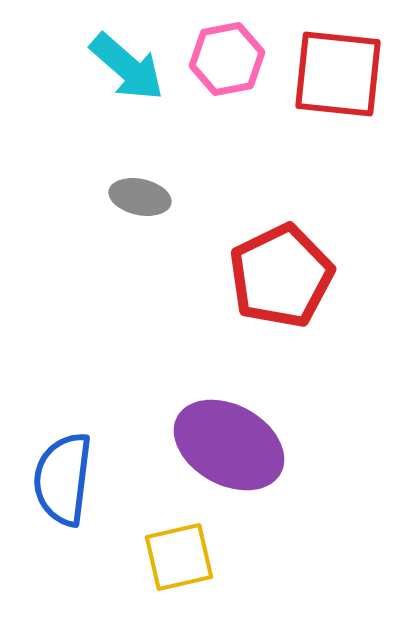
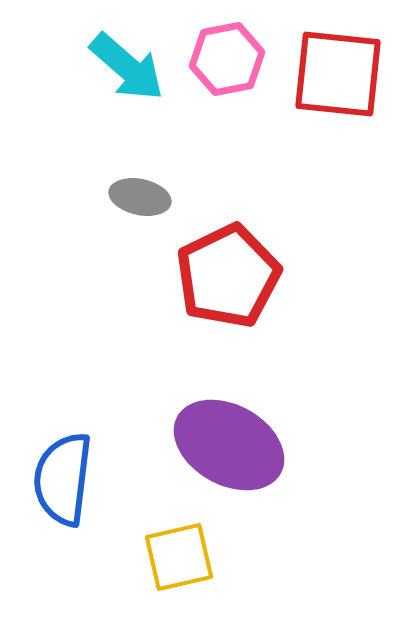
red pentagon: moved 53 px left
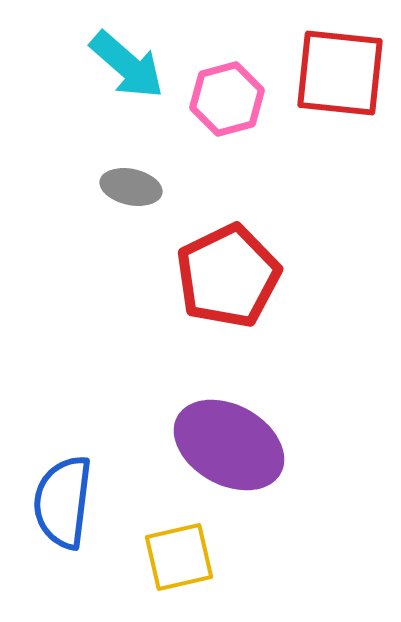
pink hexagon: moved 40 px down; rotated 4 degrees counterclockwise
cyan arrow: moved 2 px up
red square: moved 2 px right, 1 px up
gray ellipse: moved 9 px left, 10 px up
blue semicircle: moved 23 px down
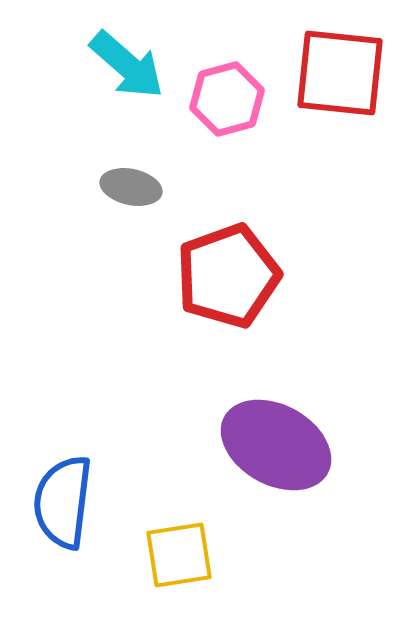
red pentagon: rotated 6 degrees clockwise
purple ellipse: moved 47 px right
yellow square: moved 2 px up; rotated 4 degrees clockwise
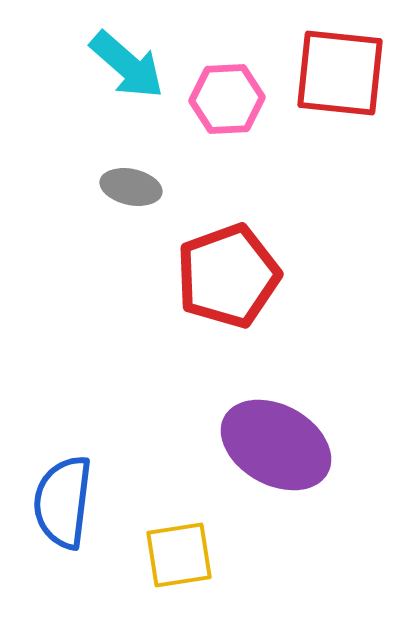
pink hexagon: rotated 12 degrees clockwise
